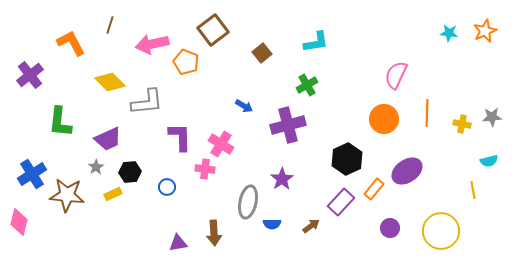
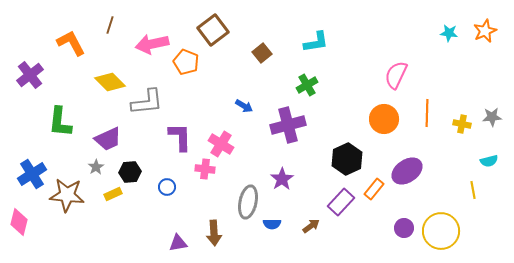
purple circle at (390, 228): moved 14 px right
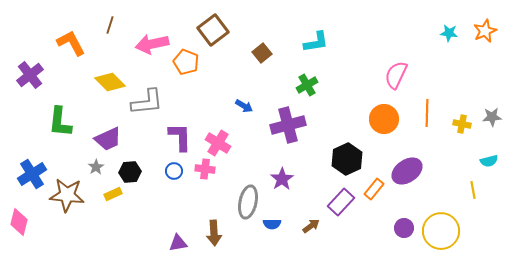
pink cross at (221, 144): moved 3 px left, 1 px up
blue circle at (167, 187): moved 7 px right, 16 px up
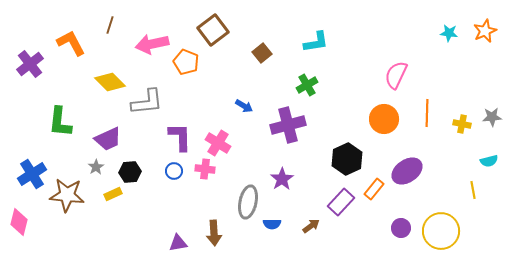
purple cross at (30, 75): moved 11 px up
purple circle at (404, 228): moved 3 px left
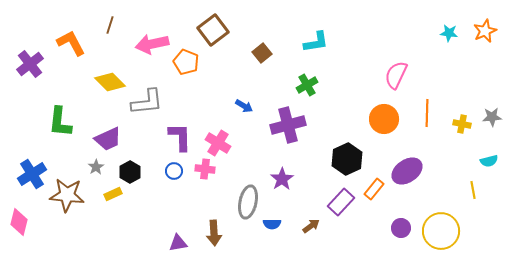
black hexagon at (130, 172): rotated 25 degrees counterclockwise
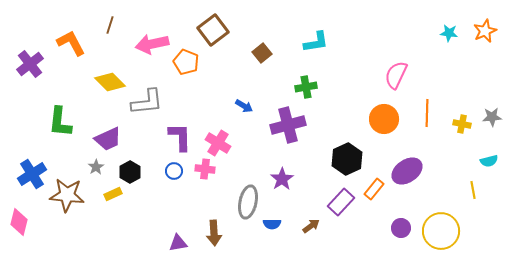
green cross at (307, 85): moved 1 px left, 2 px down; rotated 20 degrees clockwise
